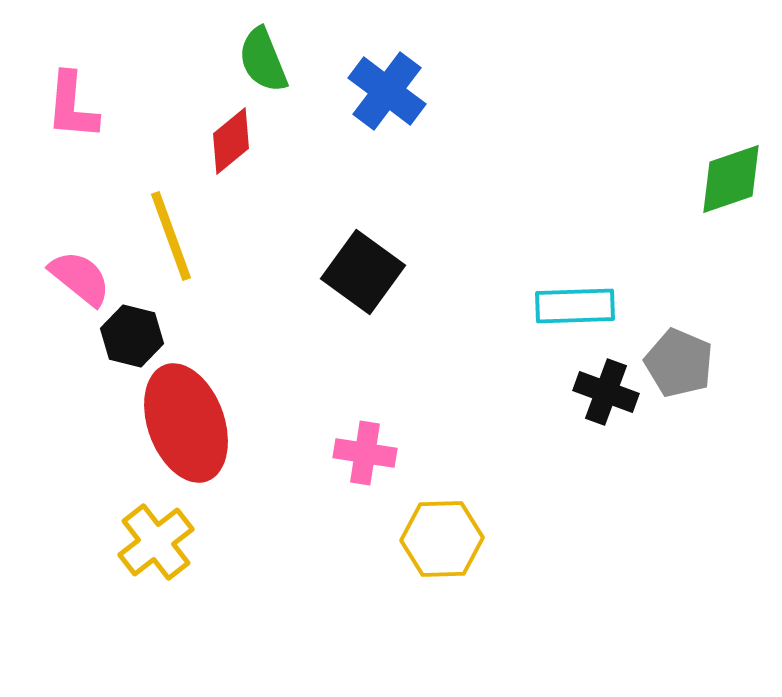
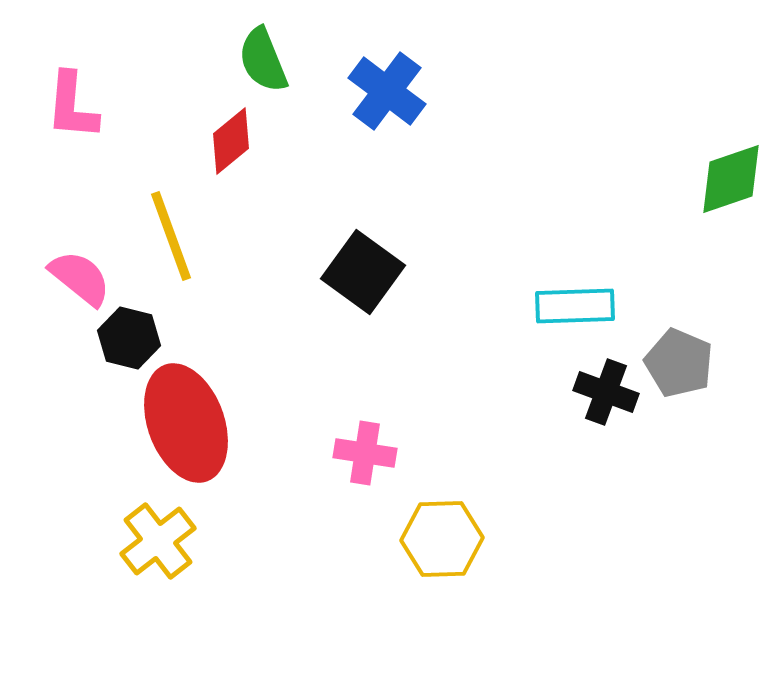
black hexagon: moved 3 px left, 2 px down
yellow cross: moved 2 px right, 1 px up
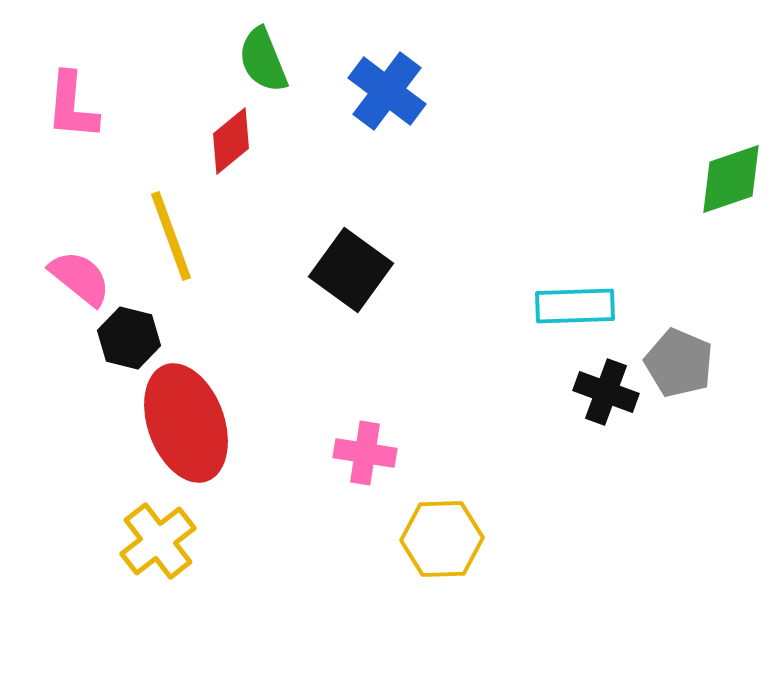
black square: moved 12 px left, 2 px up
